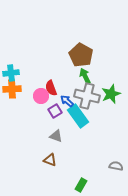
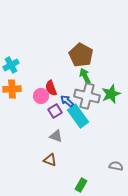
cyan cross: moved 8 px up; rotated 21 degrees counterclockwise
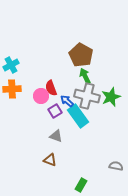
green star: moved 3 px down
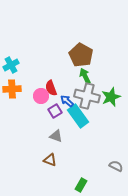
gray semicircle: rotated 16 degrees clockwise
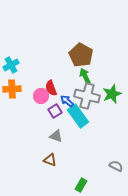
green star: moved 1 px right, 3 px up
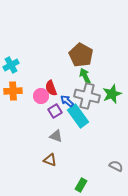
orange cross: moved 1 px right, 2 px down
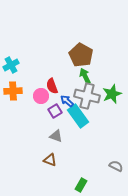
red semicircle: moved 1 px right, 2 px up
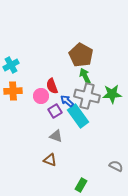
green star: rotated 18 degrees clockwise
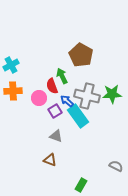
green arrow: moved 23 px left
pink circle: moved 2 px left, 2 px down
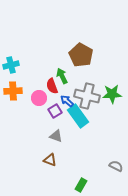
cyan cross: rotated 14 degrees clockwise
